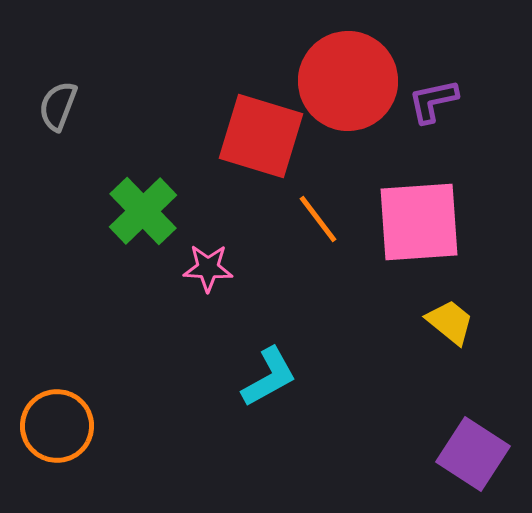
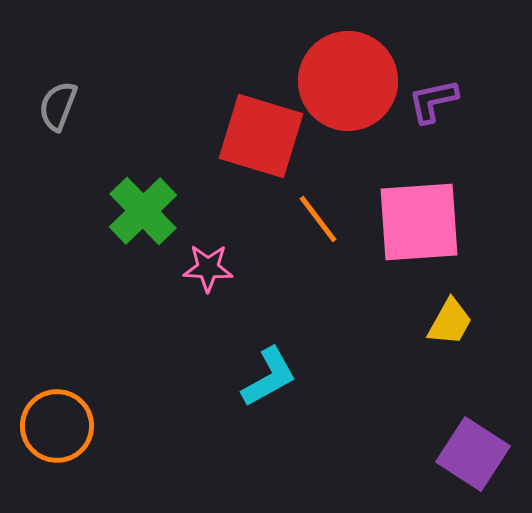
yellow trapezoid: rotated 80 degrees clockwise
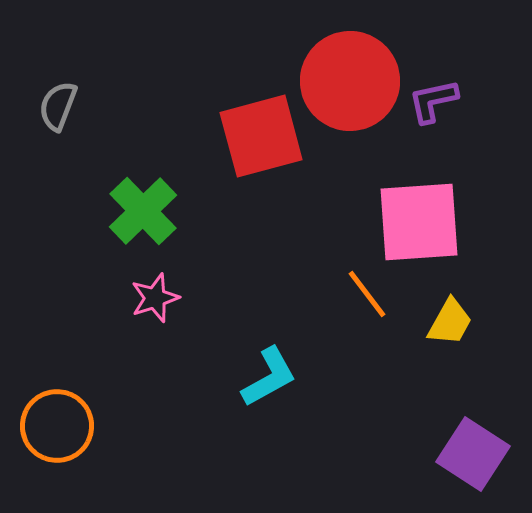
red circle: moved 2 px right
red square: rotated 32 degrees counterclockwise
orange line: moved 49 px right, 75 px down
pink star: moved 53 px left, 30 px down; rotated 21 degrees counterclockwise
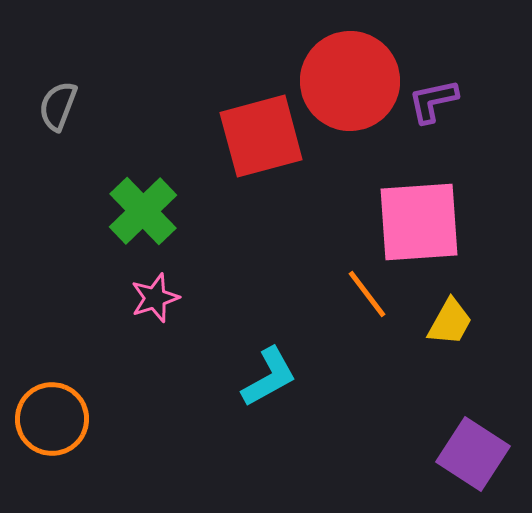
orange circle: moved 5 px left, 7 px up
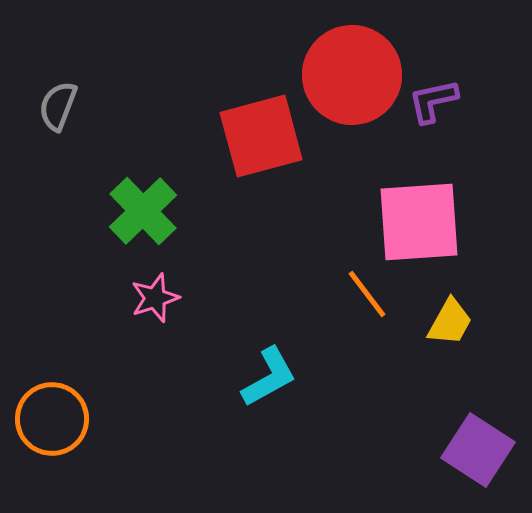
red circle: moved 2 px right, 6 px up
purple square: moved 5 px right, 4 px up
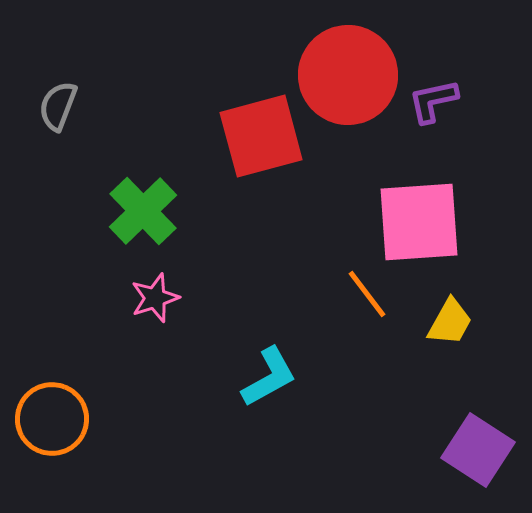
red circle: moved 4 px left
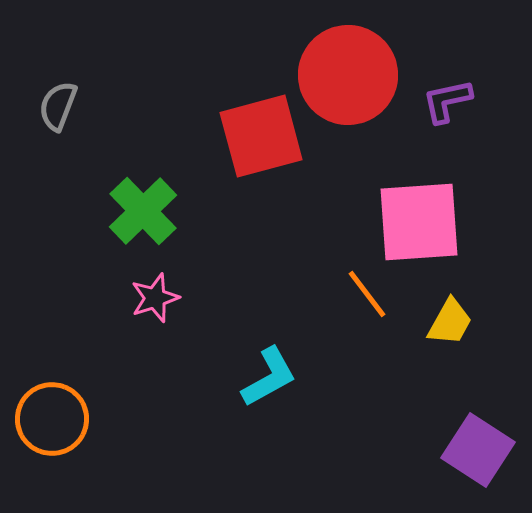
purple L-shape: moved 14 px right
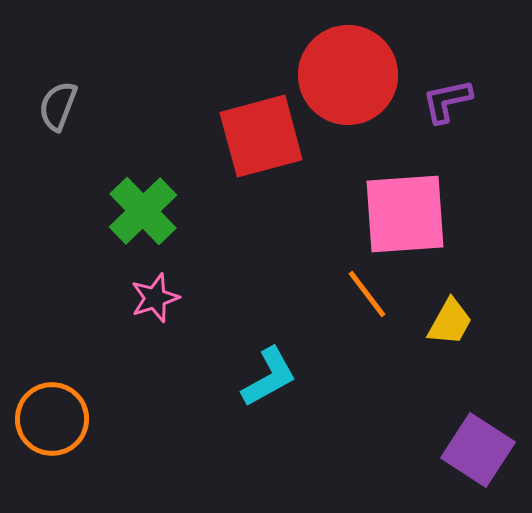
pink square: moved 14 px left, 8 px up
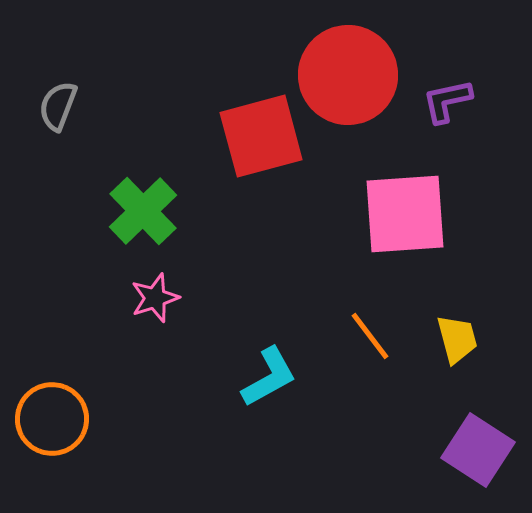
orange line: moved 3 px right, 42 px down
yellow trapezoid: moved 7 px right, 17 px down; rotated 44 degrees counterclockwise
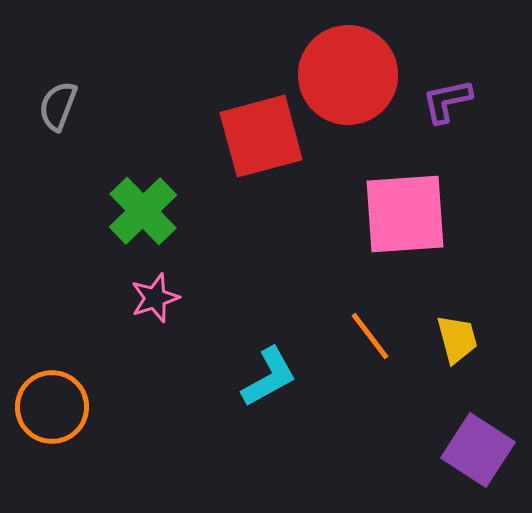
orange circle: moved 12 px up
